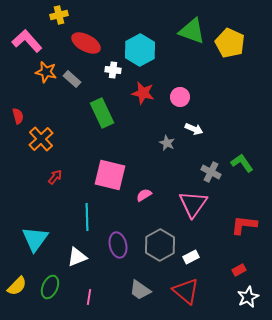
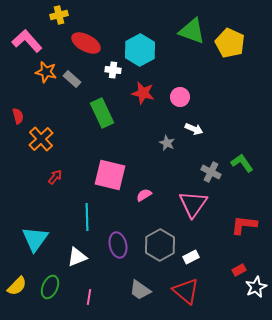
white star: moved 8 px right, 10 px up
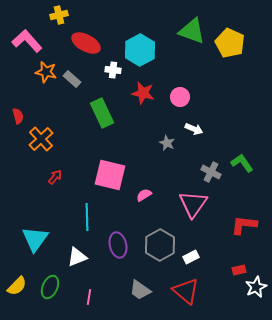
red rectangle: rotated 16 degrees clockwise
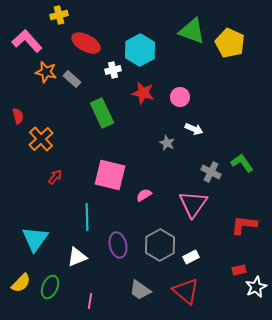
white cross: rotated 21 degrees counterclockwise
yellow semicircle: moved 4 px right, 3 px up
pink line: moved 1 px right, 4 px down
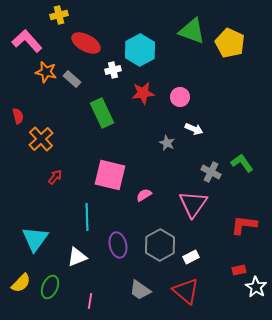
red star: rotated 20 degrees counterclockwise
white star: rotated 15 degrees counterclockwise
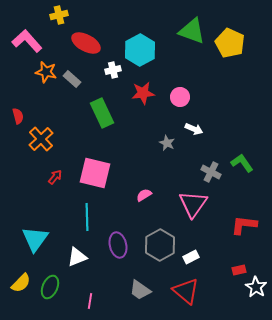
pink square: moved 15 px left, 2 px up
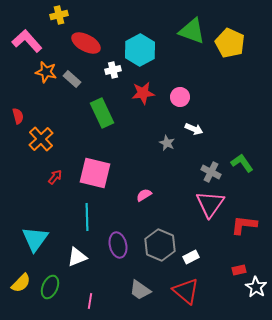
pink triangle: moved 17 px right
gray hexagon: rotated 8 degrees counterclockwise
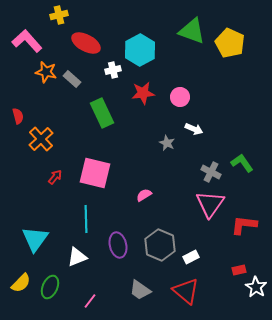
cyan line: moved 1 px left, 2 px down
pink line: rotated 28 degrees clockwise
